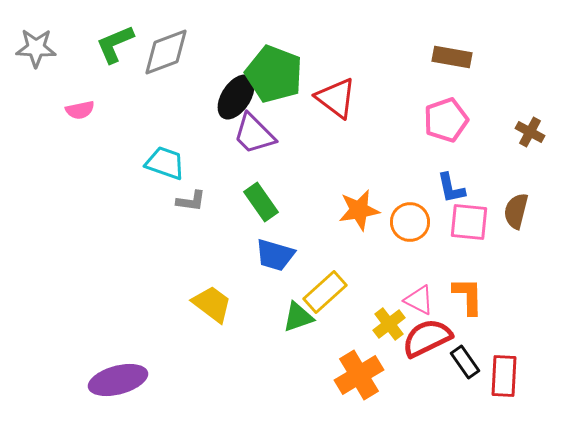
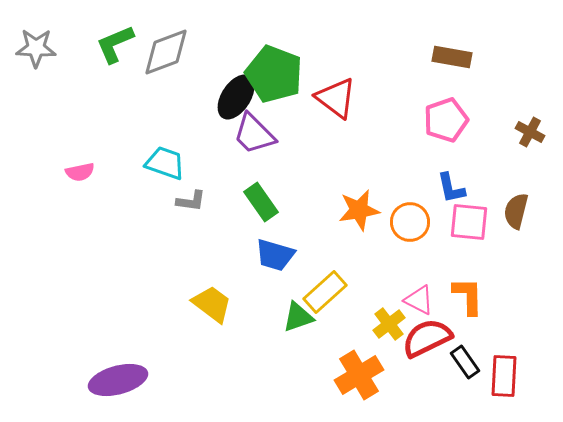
pink semicircle: moved 62 px down
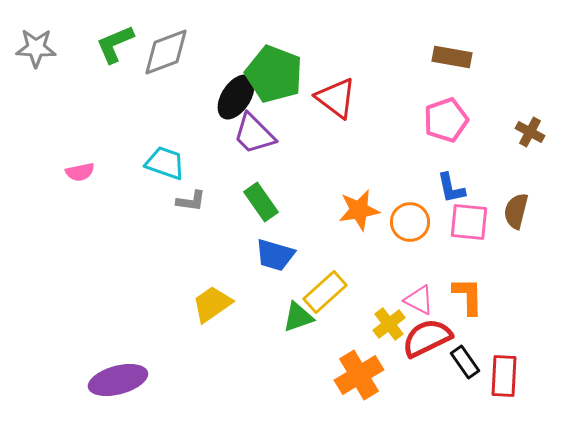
yellow trapezoid: rotated 72 degrees counterclockwise
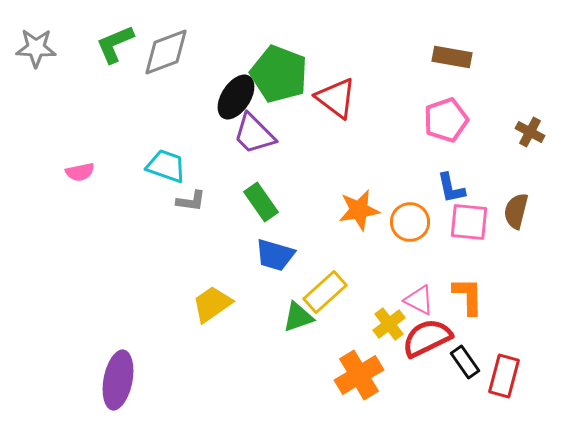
green pentagon: moved 5 px right
cyan trapezoid: moved 1 px right, 3 px down
red rectangle: rotated 12 degrees clockwise
purple ellipse: rotated 64 degrees counterclockwise
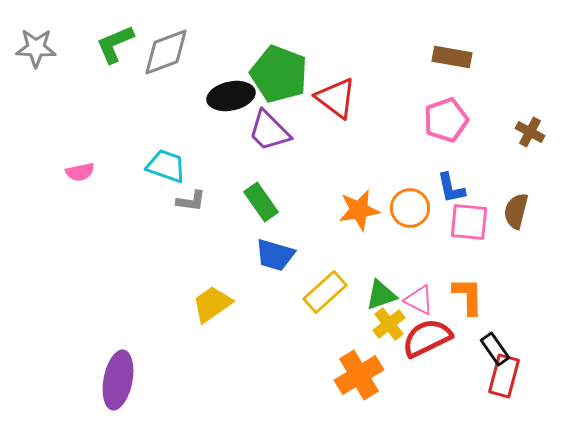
black ellipse: moved 5 px left, 1 px up; rotated 45 degrees clockwise
purple trapezoid: moved 15 px right, 3 px up
orange circle: moved 14 px up
green triangle: moved 83 px right, 22 px up
black rectangle: moved 30 px right, 13 px up
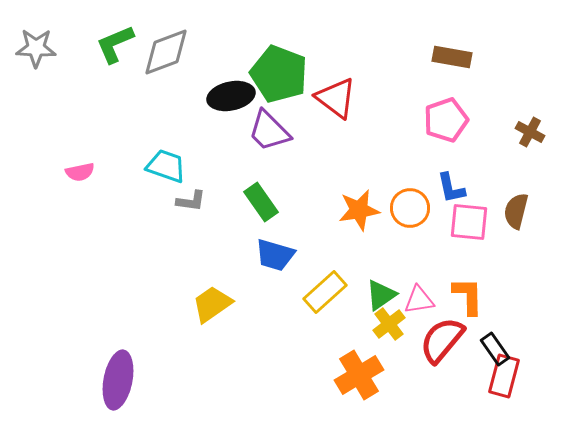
green triangle: rotated 16 degrees counterclockwise
pink triangle: rotated 36 degrees counterclockwise
red semicircle: moved 15 px right, 2 px down; rotated 24 degrees counterclockwise
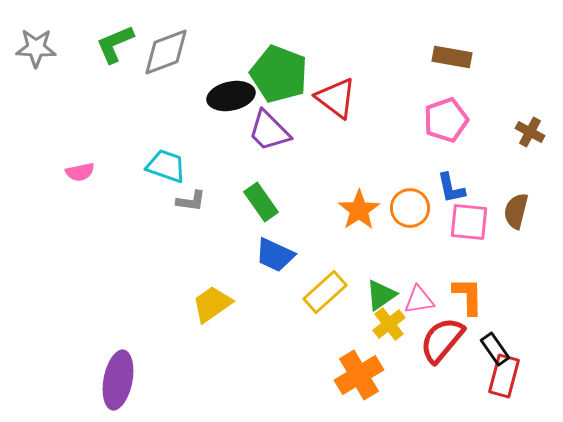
orange star: rotated 24 degrees counterclockwise
blue trapezoid: rotated 9 degrees clockwise
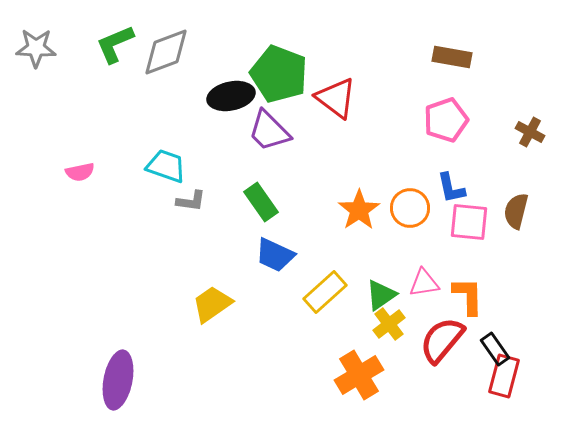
pink triangle: moved 5 px right, 17 px up
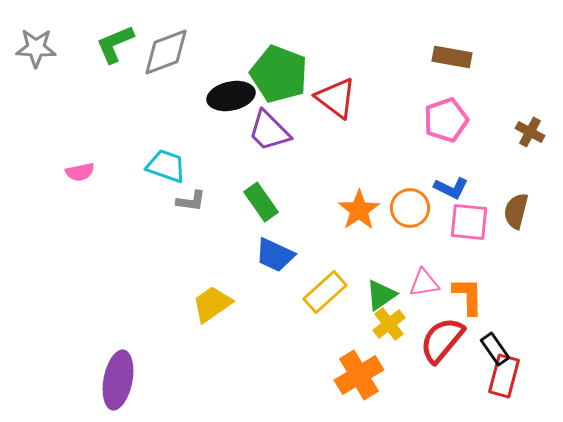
blue L-shape: rotated 52 degrees counterclockwise
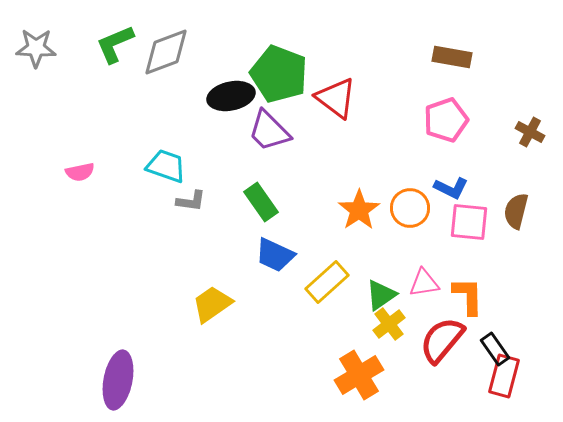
yellow rectangle: moved 2 px right, 10 px up
